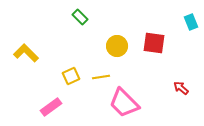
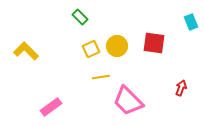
yellow L-shape: moved 2 px up
yellow square: moved 20 px right, 27 px up
red arrow: rotated 70 degrees clockwise
pink trapezoid: moved 4 px right, 2 px up
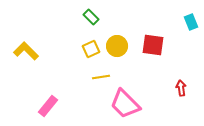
green rectangle: moved 11 px right
red square: moved 1 px left, 2 px down
red arrow: rotated 28 degrees counterclockwise
pink trapezoid: moved 3 px left, 3 px down
pink rectangle: moved 3 px left, 1 px up; rotated 15 degrees counterclockwise
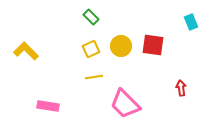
yellow circle: moved 4 px right
yellow line: moved 7 px left
pink rectangle: rotated 60 degrees clockwise
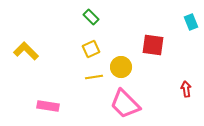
yellow circle: moved 21 px down
red arrow: moved 5 px right, 1 px down
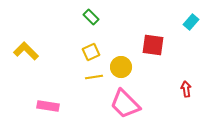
cyan rectangle: rotated 63 degrees clockwise
yellow square: moved 3 px down
